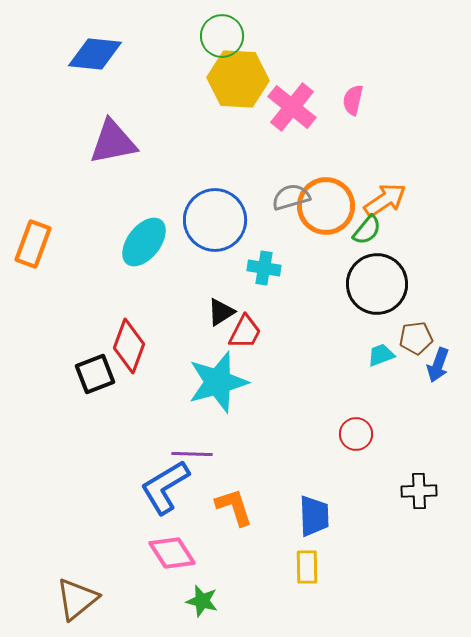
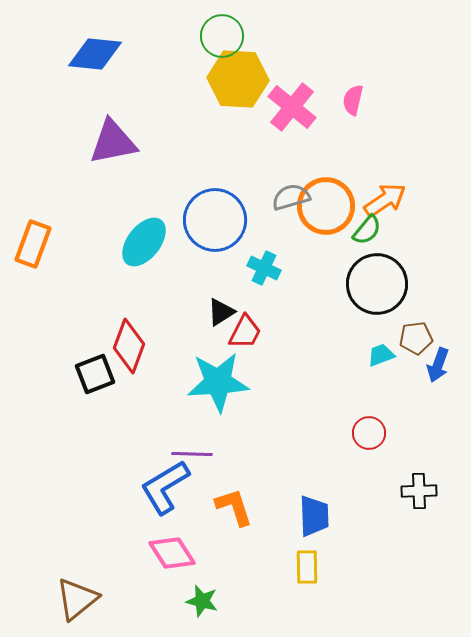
cyan cross: rotated 16 degrees clockwise
cyan star: rotated 12 degrees clockwise
red circle: moved 13 px right, 1 px up
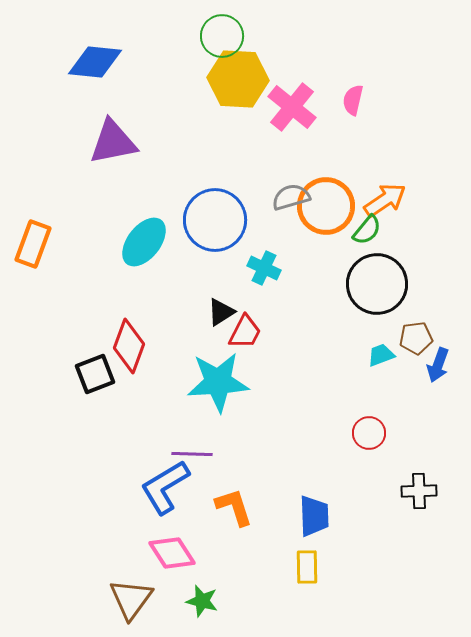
blue diamond: moved 8 px down
brown triangle: moved 54 px right; rotated 15 degrees counterclockwise
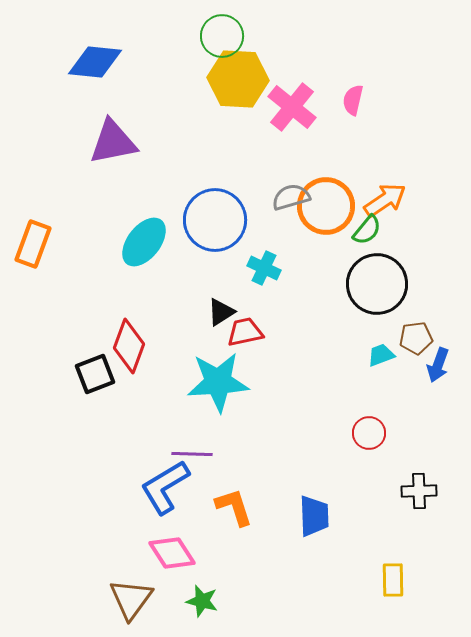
red trapezoid: rotated 129 degrees counterclockwise
yellow rectangle: moved 86 px right, 13 px down
